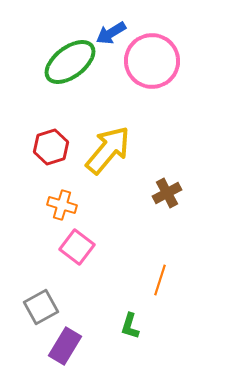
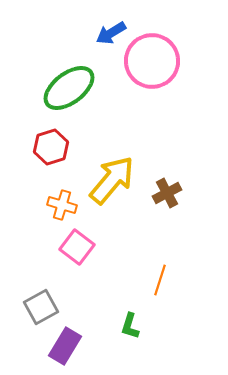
green ellipse: moved 1 px left, 26 px down
yellow arrow: moved 4 px right, 30 px down
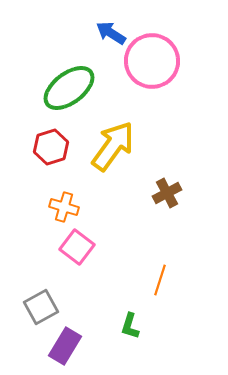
blue arrow: rotated 64 degrees clockwise
yellow arrow: moved 1 px right, 34 px up; rotated 4 degrees counterclockwise
orange cross: moved 2 px right, 2 px down
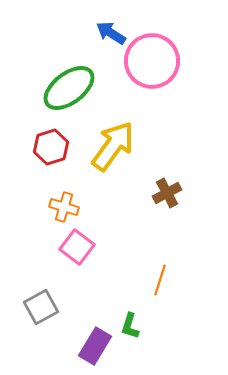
purple rectangle: moved 30 px right
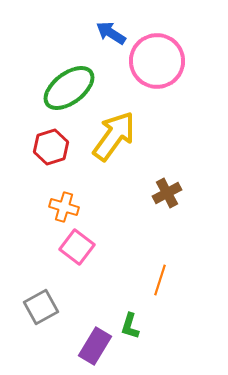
pink circle: moved 5 px right
yellow arrow: moved 1 px right, 10 px up
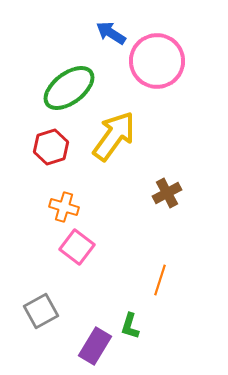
gray square: moved 4 px down
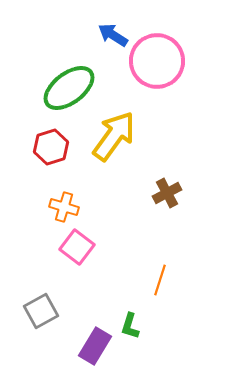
blue arrow: moved 2 px right, 2 px down
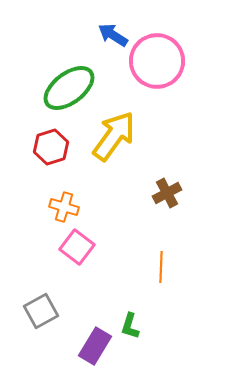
orange line: moved 1 px right, 13 px up; rotated 16 degrees counterclockwise
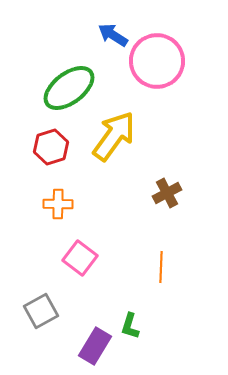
orange cross: moved 6 px left, 3 px up; rotated 16 degrees counterclockwise
pink square: moved 3 px right, 11 px down
